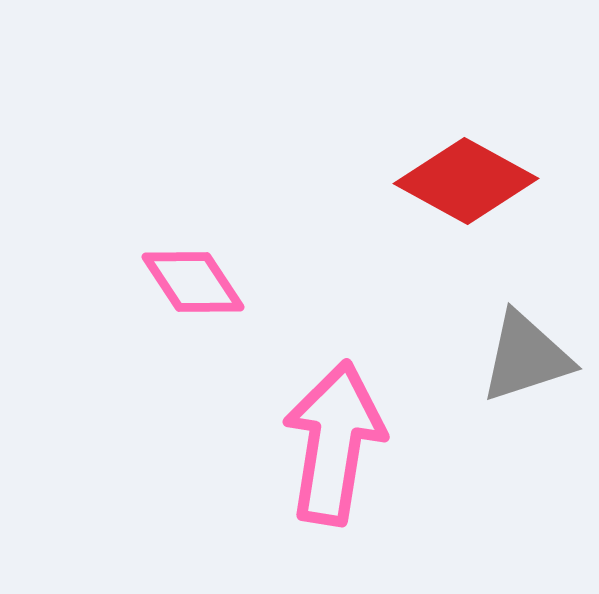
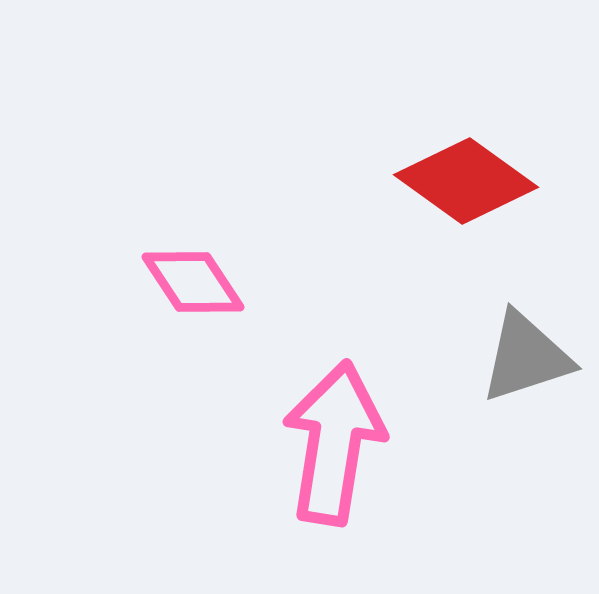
red diamond: rotated 7 degrees clockwise
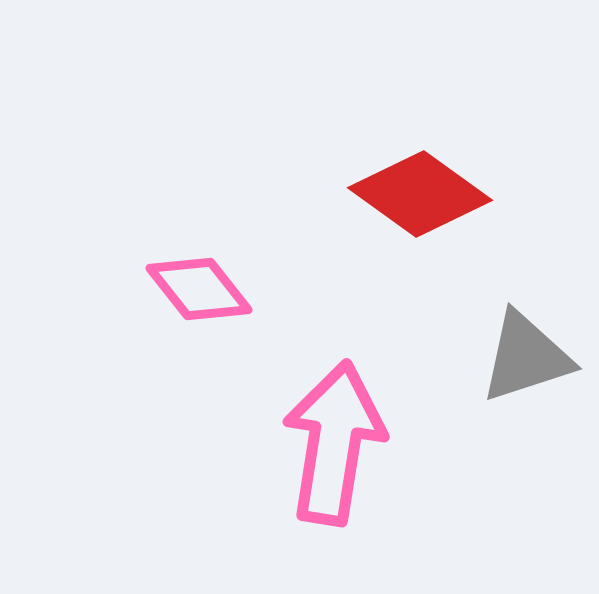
red diamond: moved 46 px left, 13 px down
pink diamond: moved 6 px right, 7 px down; rotated 5 degrees counterclockwise
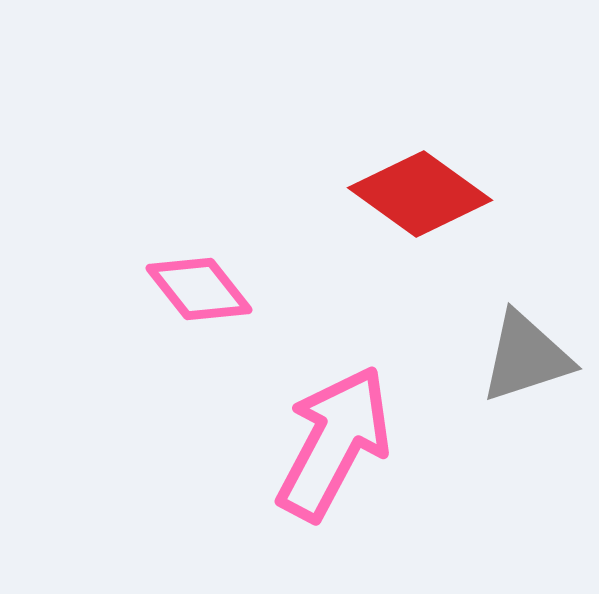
pink arrow: rotated 19 degrees clockwise
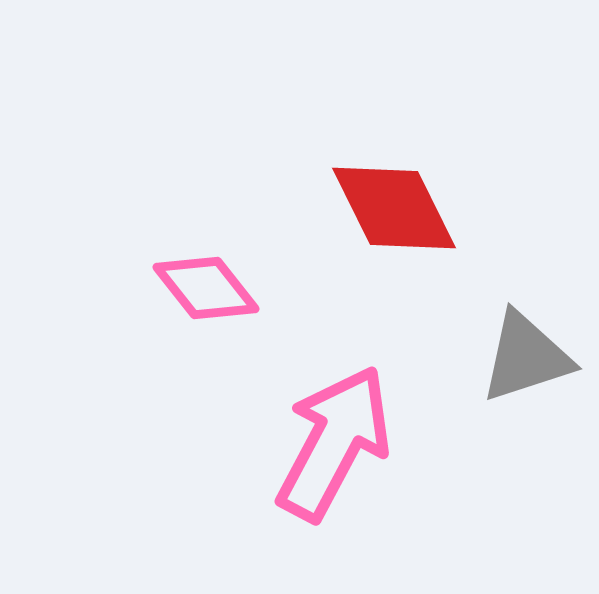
red diamond: moved 26 px left, 14 px down; rotated 28 degrees clockwise
pink diamond: moved 7 px right, 1 px up
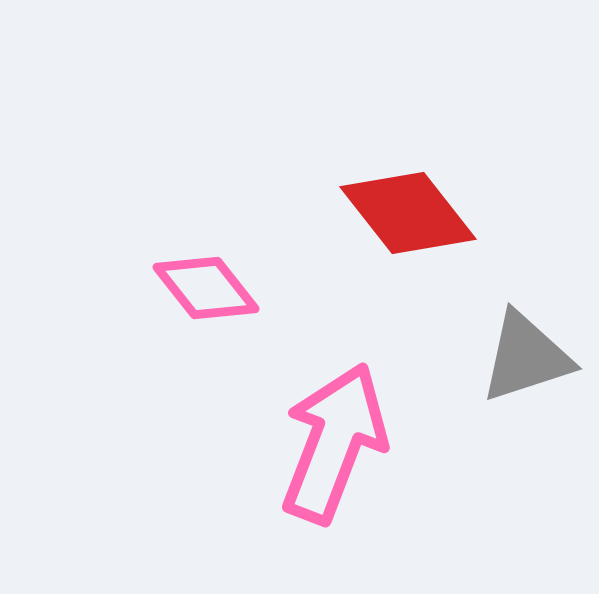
red diamond: moved 14 px right, 5 px down; rotated 12 degrees counterclockwise
pink arrow: rotated 7 degrees counterclockwise
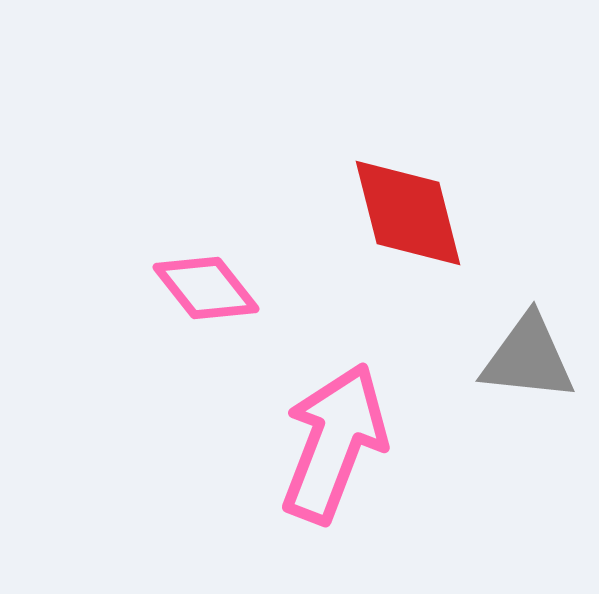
red diamond: rotated 24 degrees clockwise
gray triangle: moved 2 px right, 1 px down; rotated 24 degrees clockwise
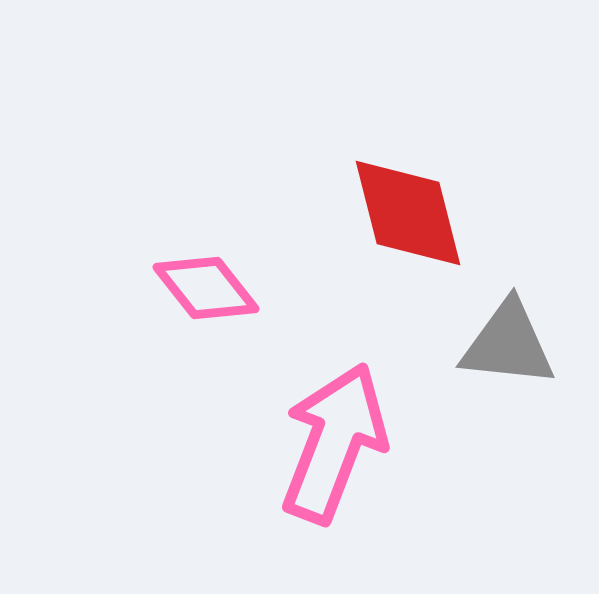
gray triangle: moved 20 px left, 14 px up
